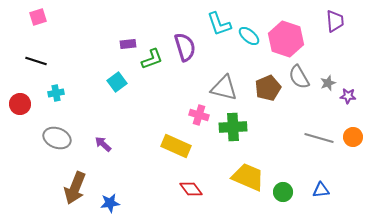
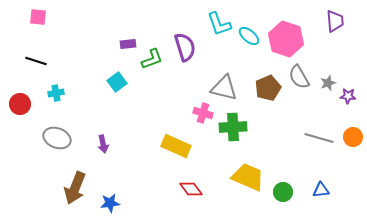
pink square: rotated 24 degrees clockwise
pink cross: moved 4 px right, 2 px up
purple arrow: rotated 144 degrees counterclockwise
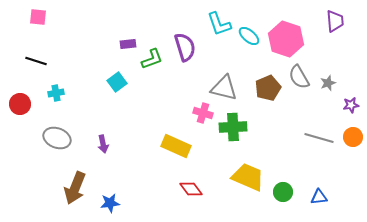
purple star: moved 3 px right, 9 px down; rotated 14 degrees counterclockwise
blue triangle: moved 2 px left, 7 px down
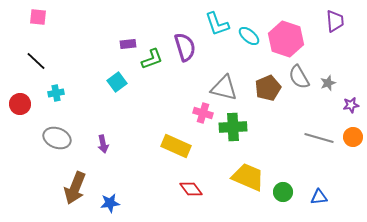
cyan L-shape: moved 2 px left
black line: rotated 25 degrees clockwise
